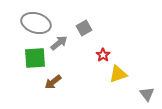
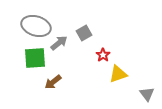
gray ellipse: moved 3 px down
gray square: moved 5 px down
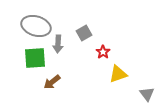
gray arrow: moved 1 px left, 1 px down; rotated 132 degrees clockwise
red star: moved 3 px up
brown arrow: moved 1 px left
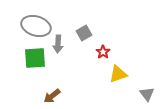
brown arrow: moved 14 px down
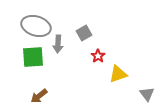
red star: moved 5 px left, 4 px down
green square: moved 2 px left, 1 px up
brown arrow: moved 13 px left
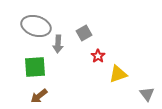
green square: moved 2 px right, 10 px down
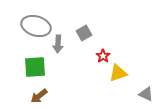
red star: moved 5 px right
yellow triangle: moved 1 px up
gray triangle: moved 1 px left; rotated 28 degrees counterclockwise
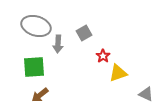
green square: moved 1 px left
brown arrow: moved 1 px right, 1 px up
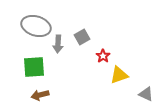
gray square: moved 2 px left, 4 px down
yellow triangle: moved 1 px right, 2 px down
brown arrow: rotated 24 degrees clockwise
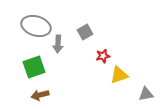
gray square: moved 3 px right, 5 px up
red star: rotated 24 degrees clockwise
green square: rotated 15 degrees counterclockwise
gray triangle: rotated 35 degrees counterclockwise
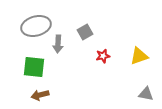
gray ellipse: rotated 32 degrees counterclockwise
green square: rotated 25 degrees clockwise
yellow triangle: moved 20 px right, 19 px up
gray triangle: rotated 21 degrees clockwise
